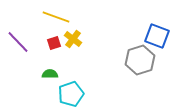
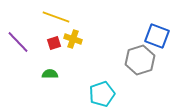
yellow cross: rotated 18 degrees counterclockwise
cyan pentagon: moved 31 px right
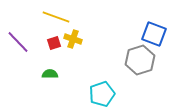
blue square: moved 3 px left, 2 px up
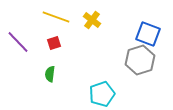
blue square: moved 6 px left
yellow cross: moved 19 px right, 19 px up; rotated 18 degrees clockwise
green semicircle: rotated 84 degrees counterclockwise
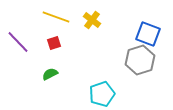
green semicircle: rotated 56 degrees clockwise
